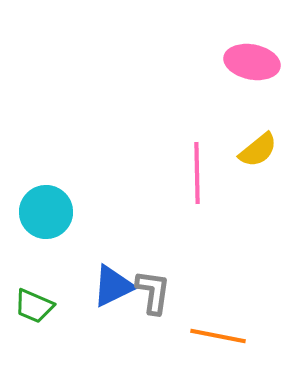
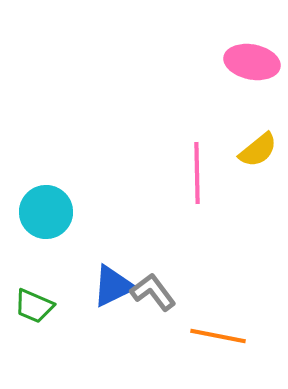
gray L-shape: rotated 45 degrees counterclockwise
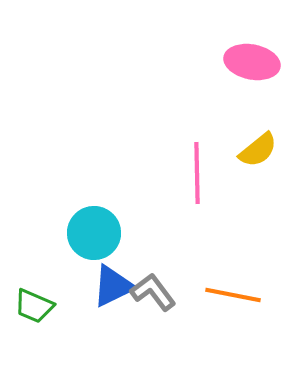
cyan circle: moved 48 px right, 21 px down
orange line: moved 15 px right, 41 px up
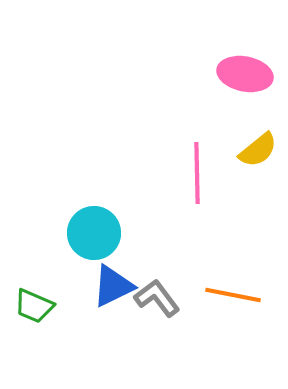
pink ellipse: moved 7 px left, 12 px down
gray L-shape: moved 4 px right, 6 px down
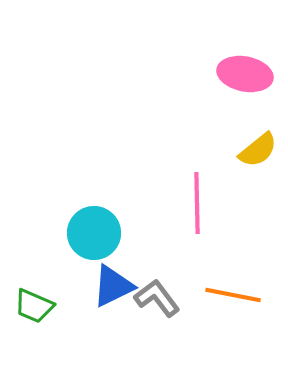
pink line: moved 30 px down
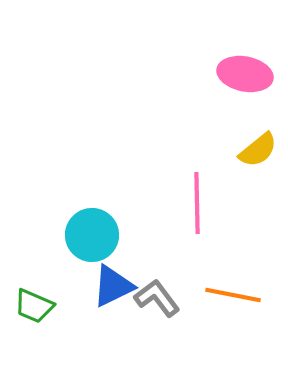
cyan circle: moved 2 px left, 2 px down
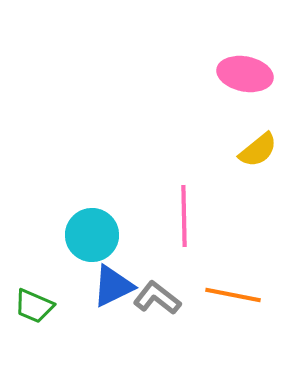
pink line: moved 13 px left, 13 px down
gray L-shape: rotated 15 degrees counterclockwise
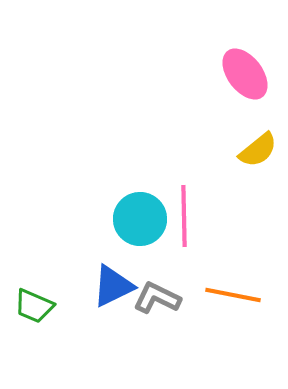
pink ellipse: rotated 42 degrees clockwise
cyan circle: moved 48 px right, 16 px up
gray L-shape: rotated 12 degrees counterclockwise
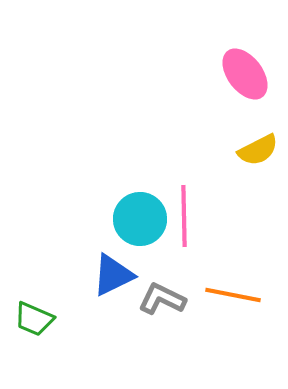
yellow semicircle: rotated 12 degrees clockwise
blue triangle: moved 11 px up
gray L-shape: moved 5 px right, 1 px down
green trapezoid: moved 13 px down
